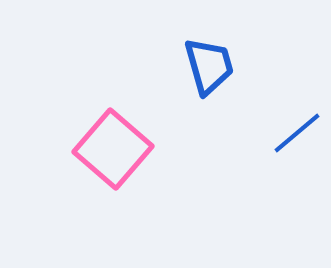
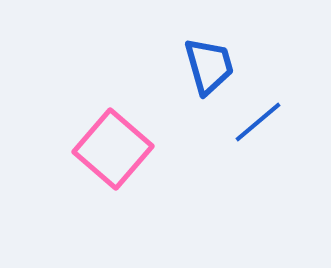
blue line: moved 39 px left, 11 px up
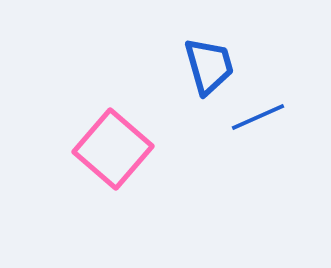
blue line: moved 5 px up; rotated 16 degrees clockwise
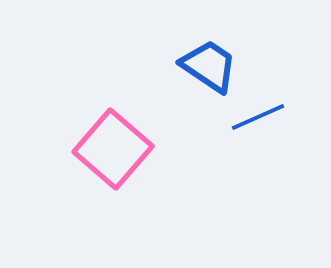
blue trapezoid: rotated 40 degrees counterclockwise
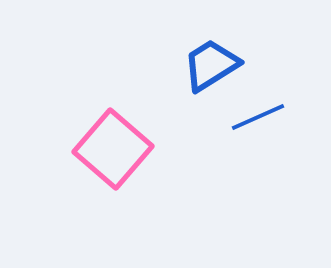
blue trapezoid: moved 2 px right, 1 px up; rotated 66 degrees counterclockwise
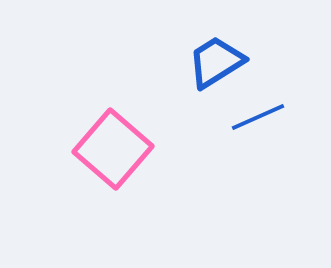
blue trapezoid: moved 5 px right, 3 px up
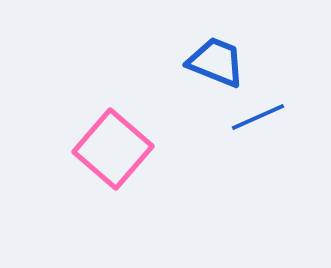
blue trapezoid: rotated 54 degrees clockwise
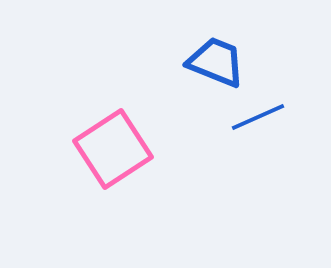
pink square: rotated 16 degrees clockwise
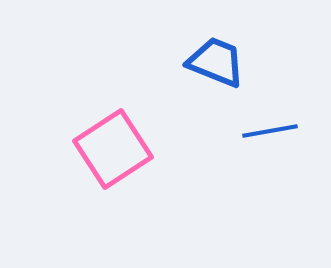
blue line: moved 12 px right, 14 px down; rotated 14 degrees clockwise
